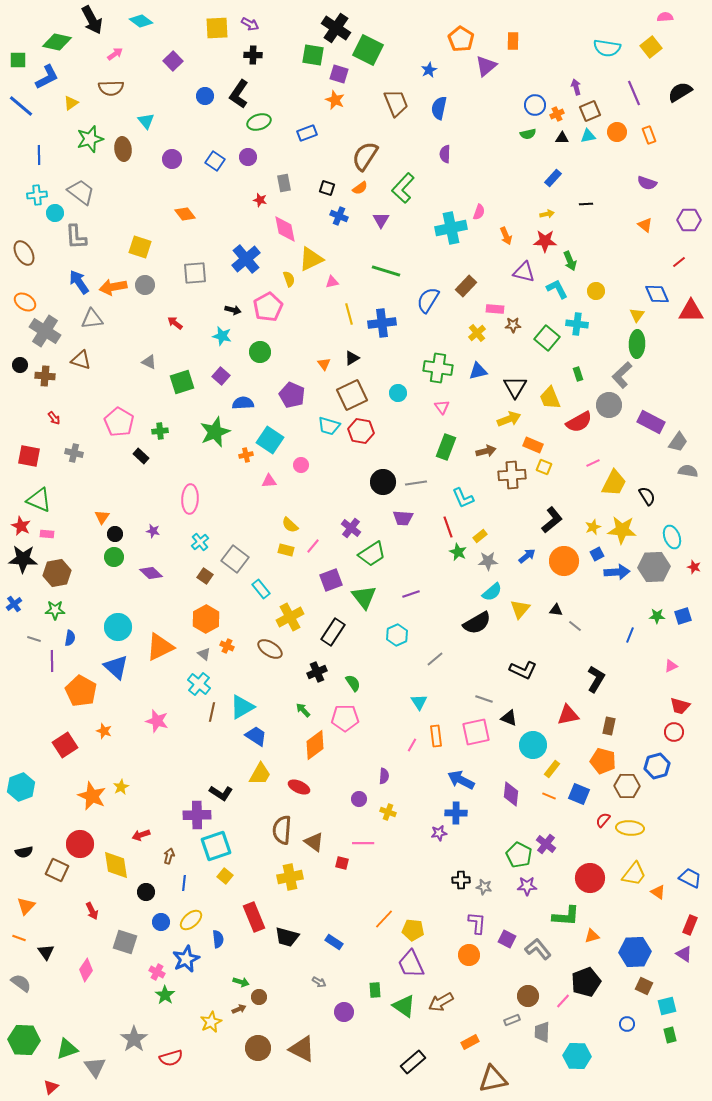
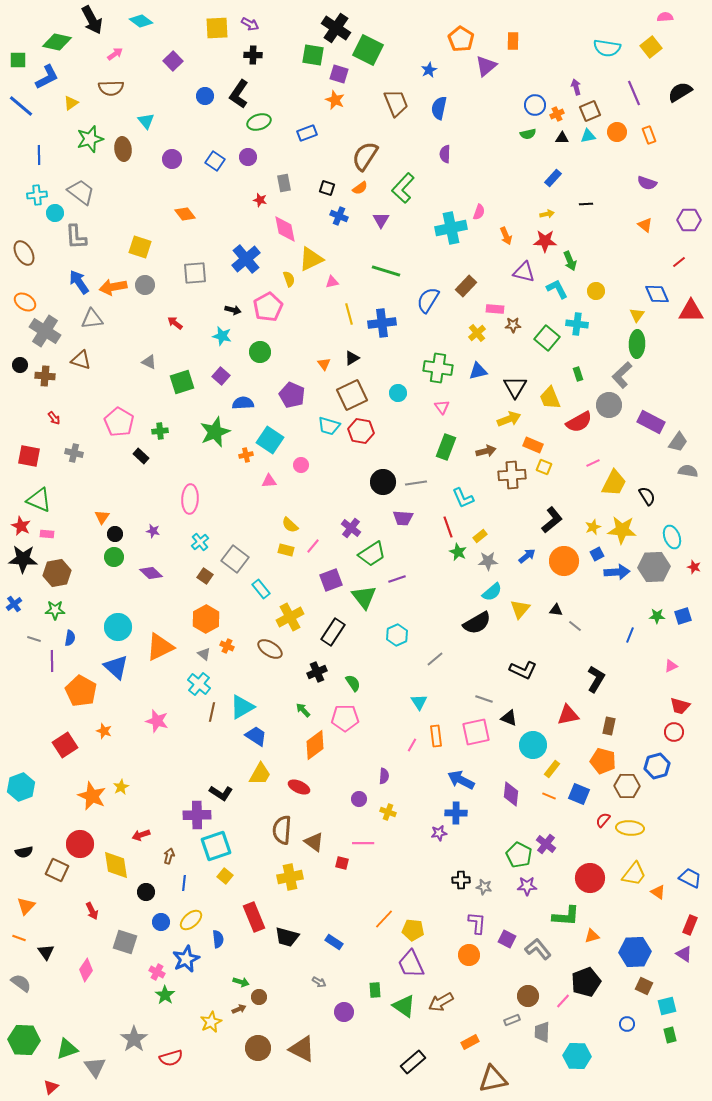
purple line at (411, 594): moved 14 px left, 15 px up
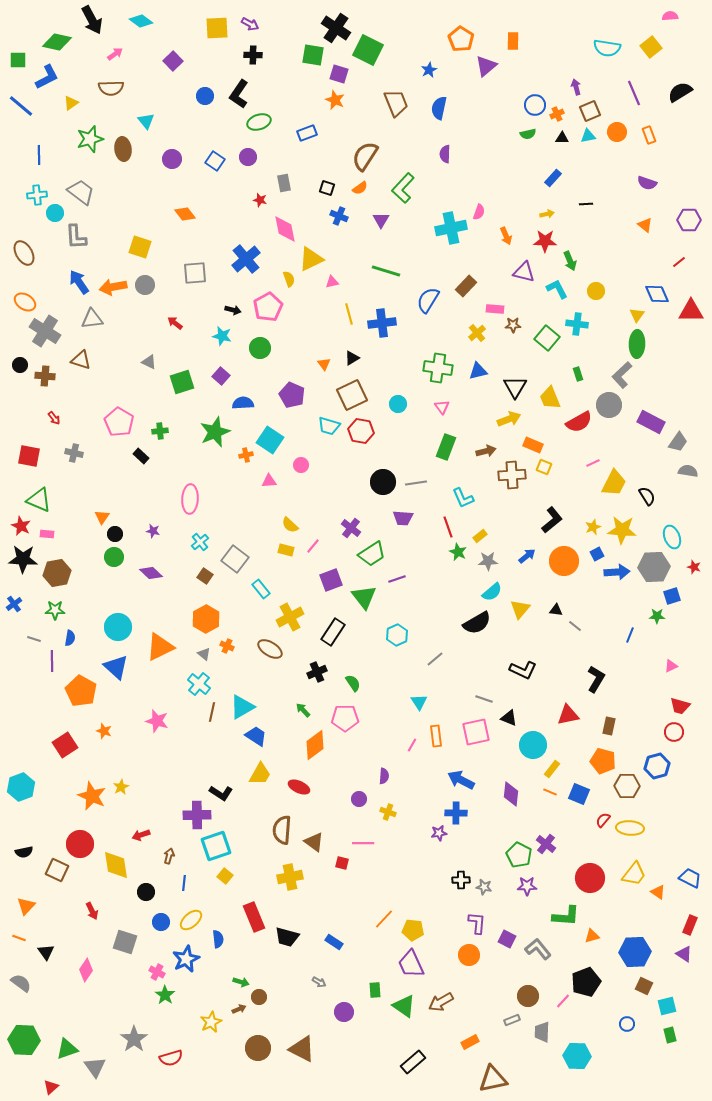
pink semicircle at (665, 17): moved 5 px right, 1 px up
green circle at (260, 352): moved 4 px up
cyan circle at (398, 393): moved 11 px down
blue square at (683, 616): moved 11 px left, 20 px up
orange line at (549, 796): moved 1 px right, 4 px up
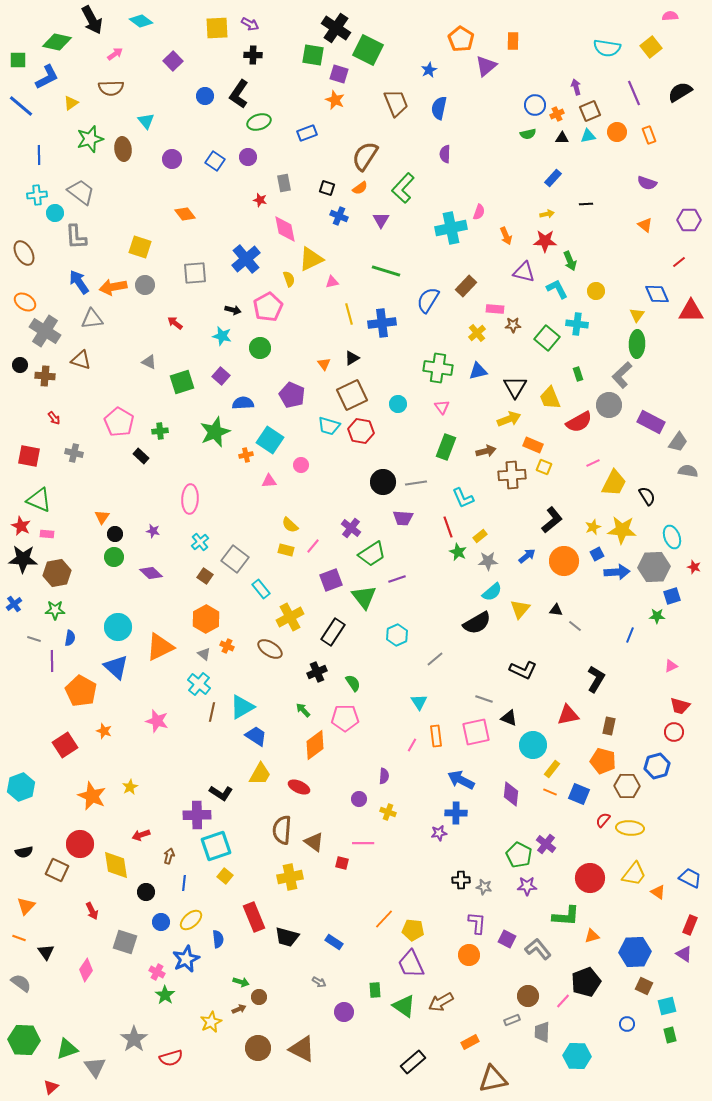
yellow star at (121, 787): moved 9 px right
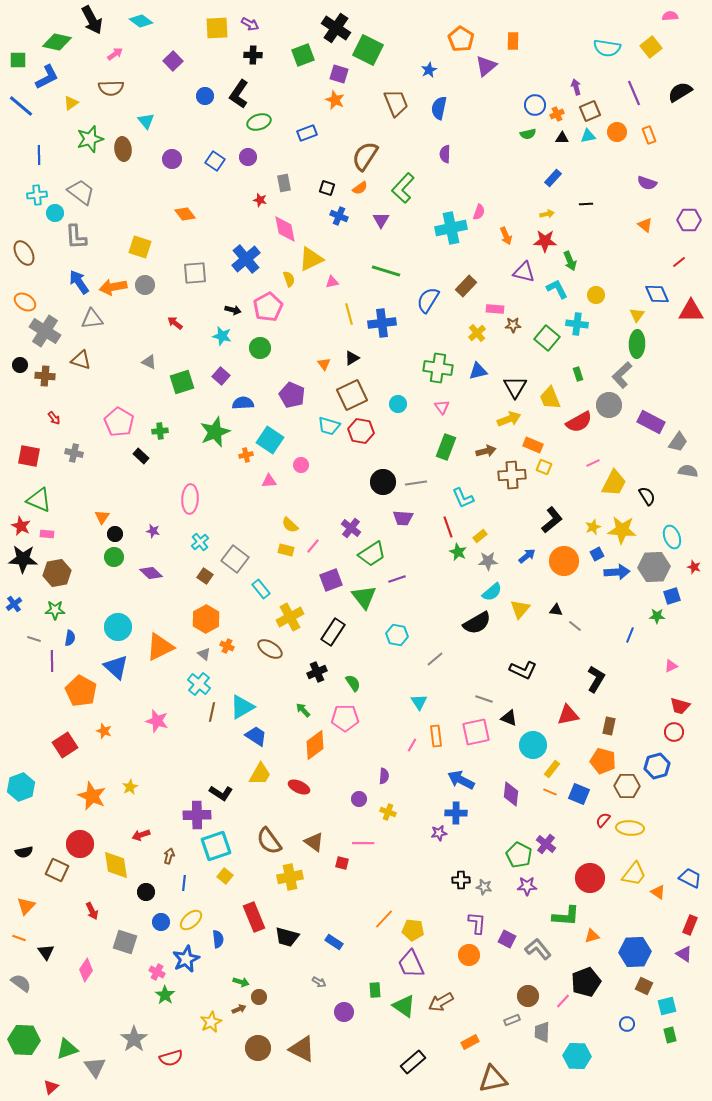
green square at (313, 55): moved 10 px left; rotated 30 degrees counterclockwise
yellow circle at (596, 291): moved 4 px down
cyan hexagon at (397, 635): rotated 25 degrees counterclockwise
brown semicircle at (282, 830): moved 13 px left, 11 px down; rotated 40 degrees counterclockwise
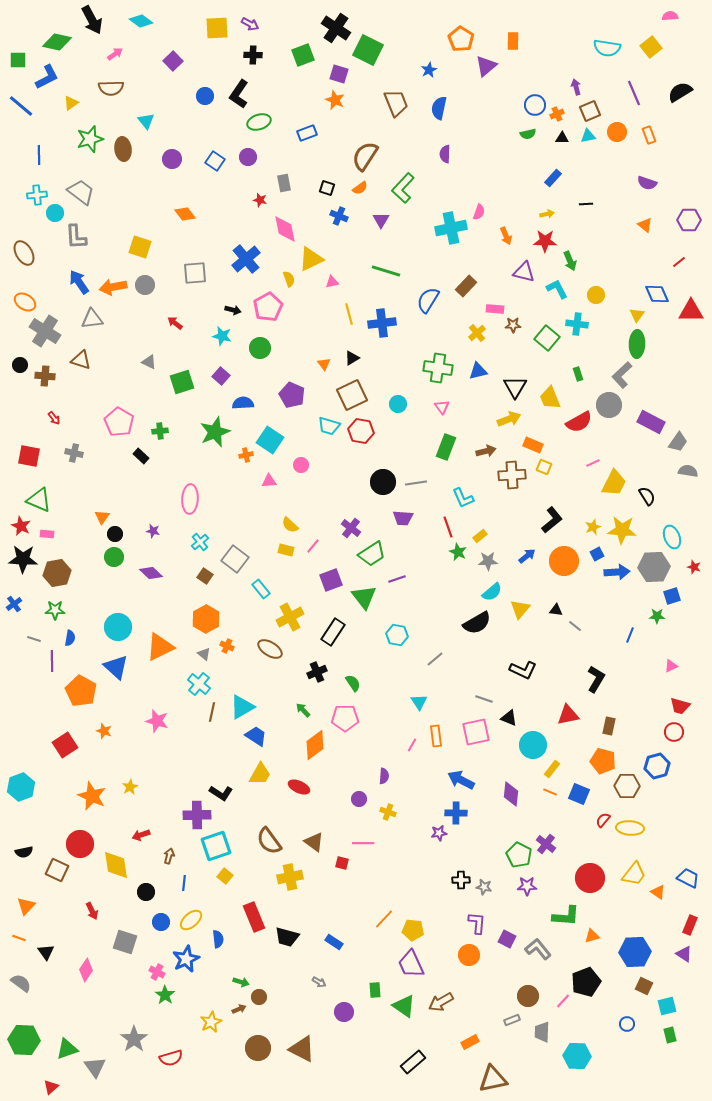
blue trapezoid at (690, 878): moved 2 px left
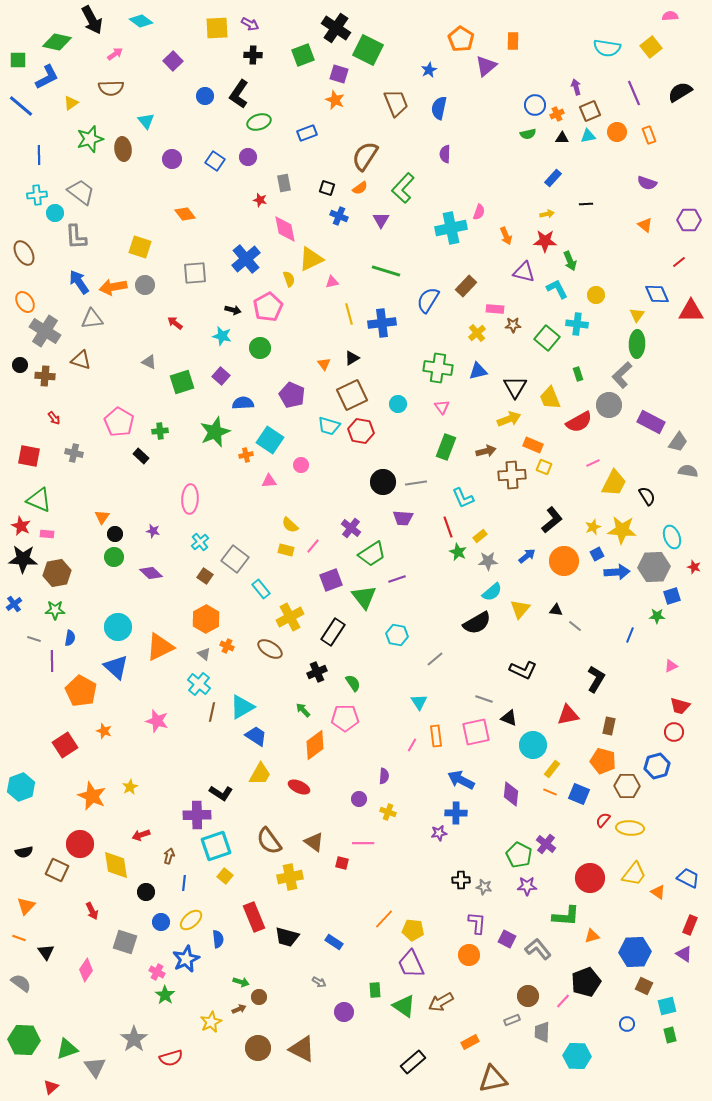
orange ellipse at (25, 302): rotated 25 degrees clockwise
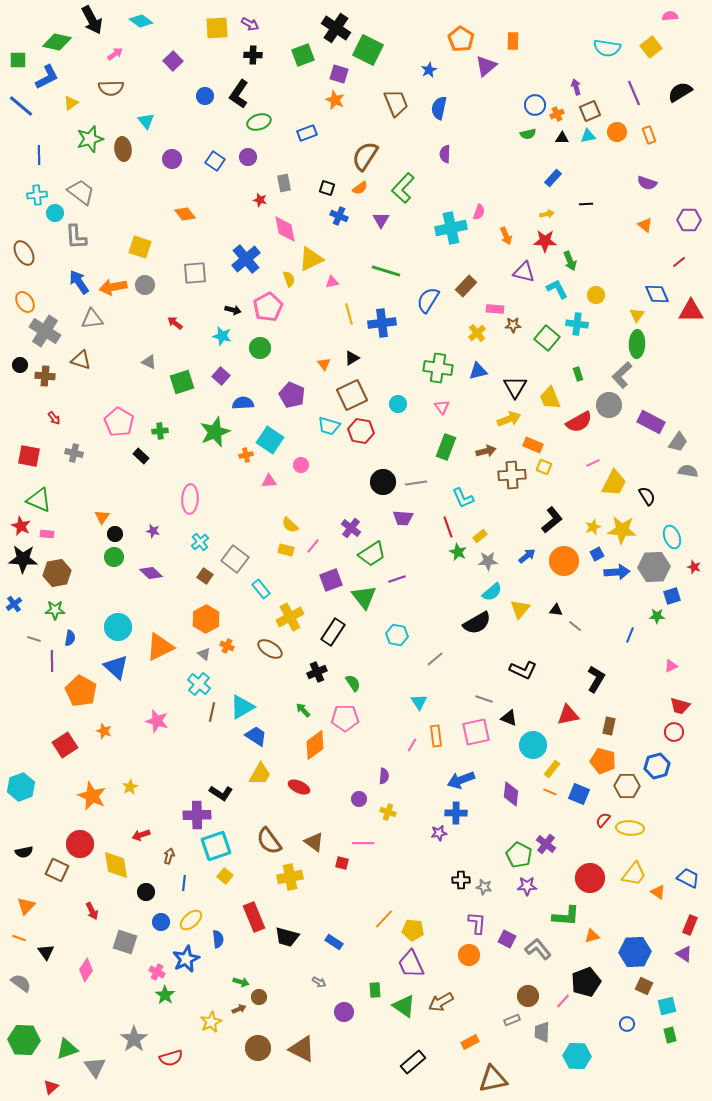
blue arrow at (461, 780): rotated 48 degrees counterclockwise
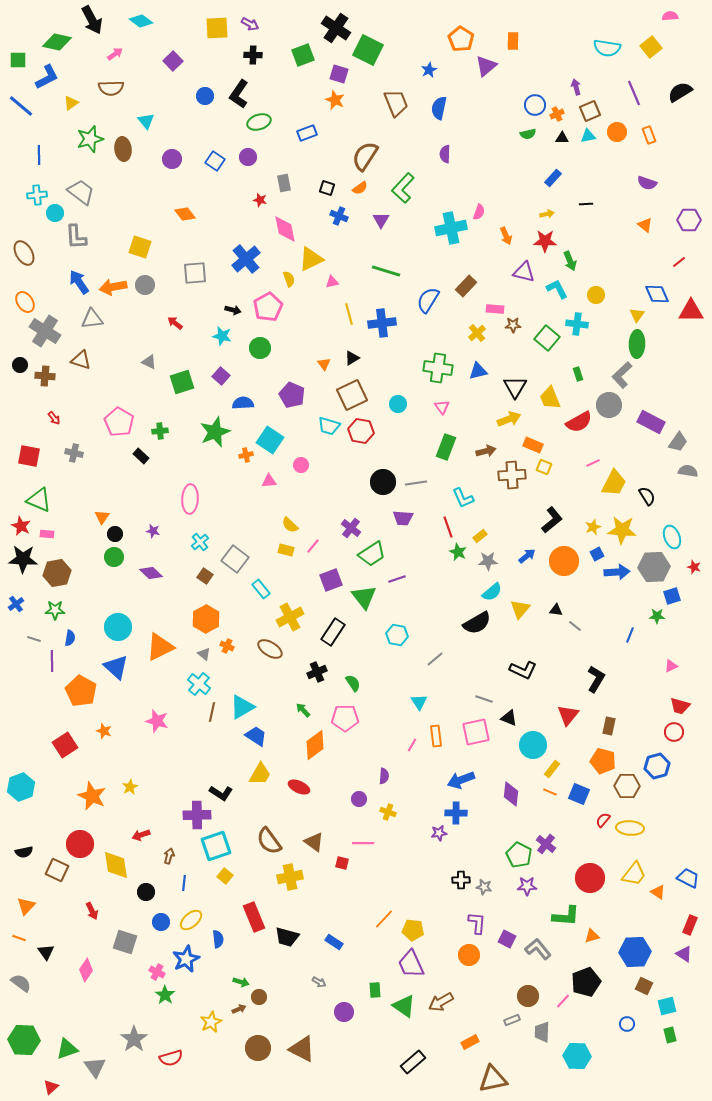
blue cross at (14, 604): moved 2 px right
red triangle at (568, 715): rotated 40 degrees counterclockwise
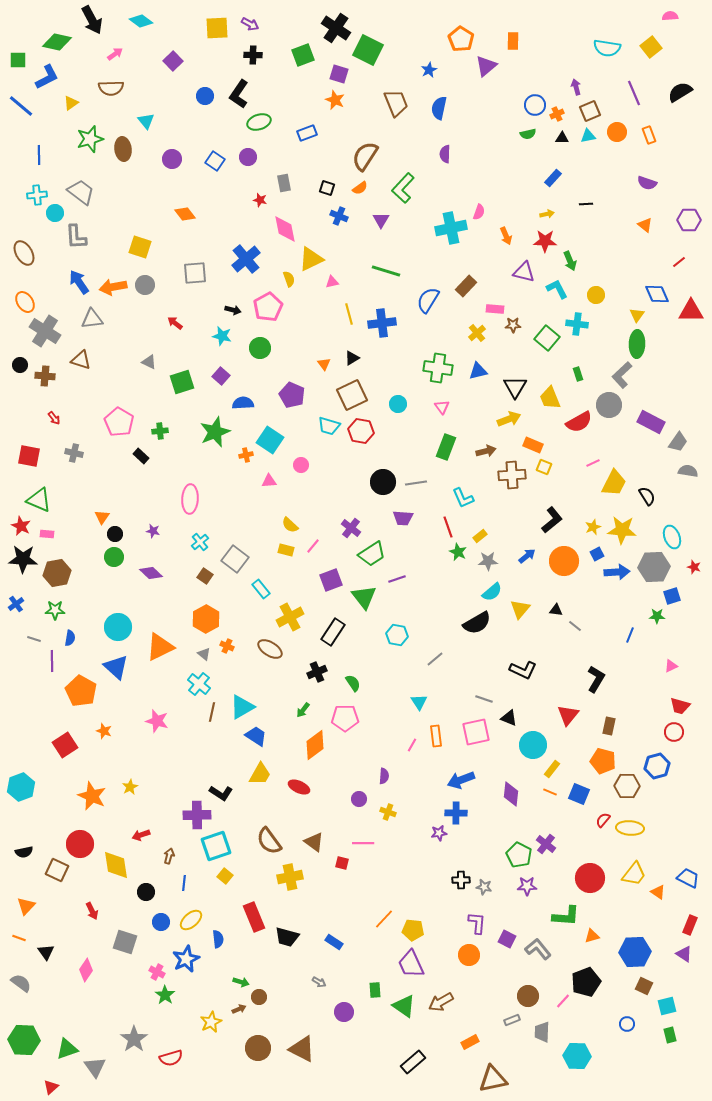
green arrow at (303, 710): rotated 98 degrees counterclockwise
